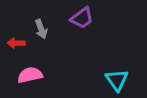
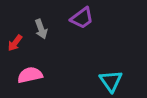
red arrow: moved 1 px left; rotated 54 degrees counterclockwise
cyan triangle: moved 6 px left, 1 px down
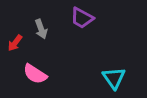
purple trapezoid: rotated 65 degrees clockwise
pink semicircle: moved 5 px right, 1 px up; rotated 135 degrees counterclockwise
cyan triangle: moved 3 px right, 3 px up
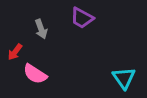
red arrow: moved 9 px down
cyan triangle: moved 10 px right
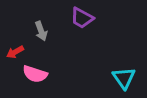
gray arrow: moved 2 px down
red arrow: rotated 24 degrees clockwise
pink semicircle: rotated 15 degrees counterclockwise
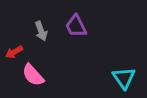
purple trapezoid: moved 6 px left, 8 px down; rotated 35 degrees clockwise
red arrow: moved 1 px left
pink semicircle: moved 2 px left, 1 px down; rotated 30 degrees clockwise
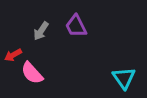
gray arrow: rotated 54 degrees clockwise
red arrow: moved 1 px left, 3 px down
pink semicircle: moved 1 px left, 2 px up
